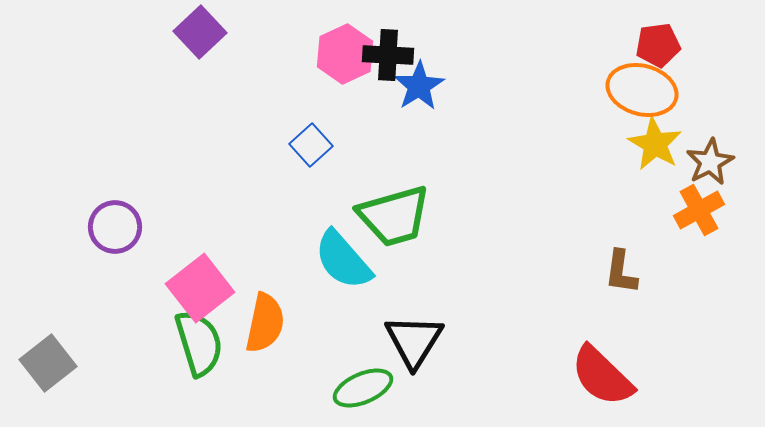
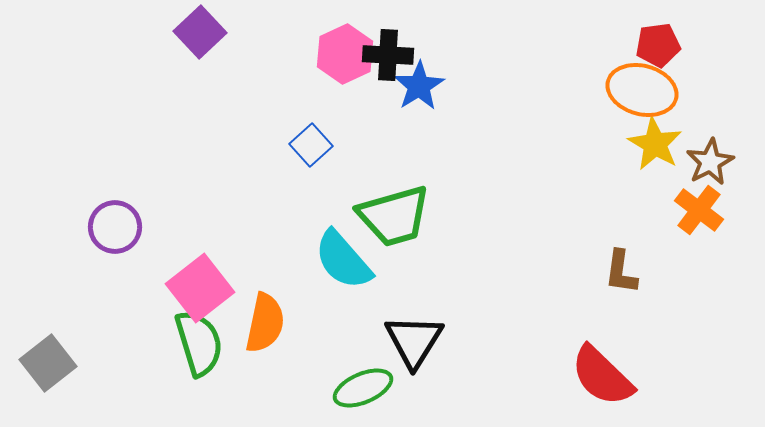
orange cross: rotated 24 degrees counterclockwise
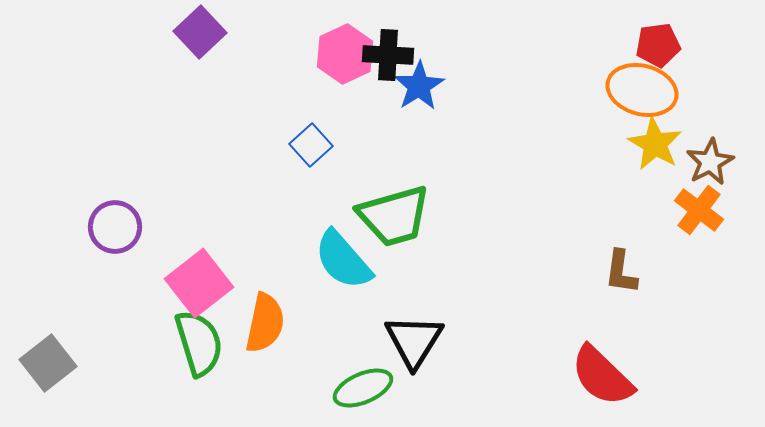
pink square: moved 1 px left, 5 px up
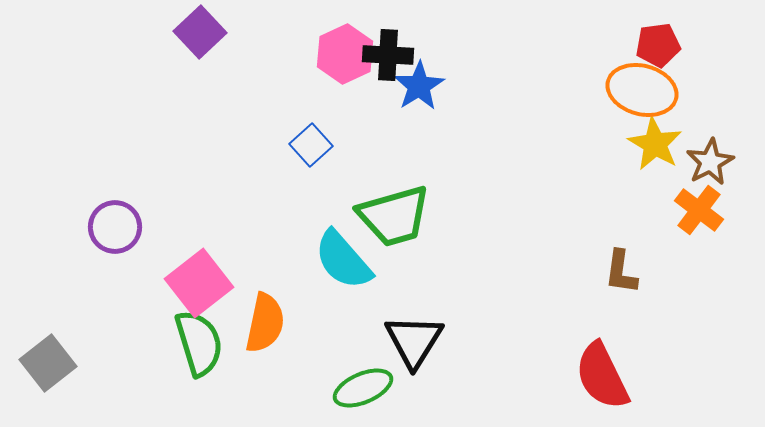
red semicircle: rotated 20 degrees clockwise
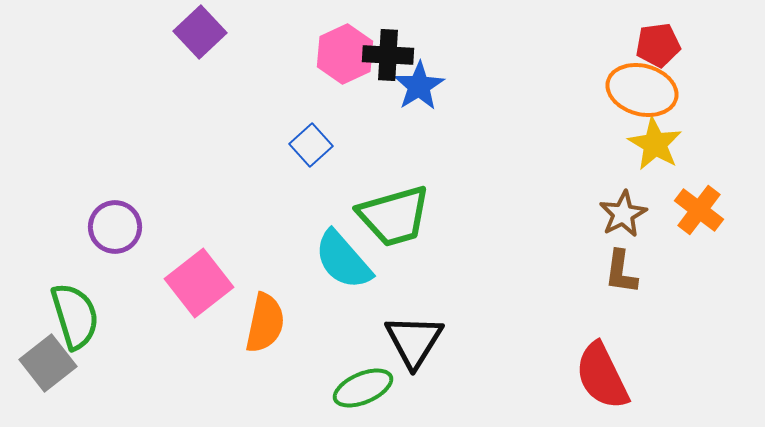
brown star: moved 87 px left, 52 px down
green semicircle: moved 124 px left, 27 px up
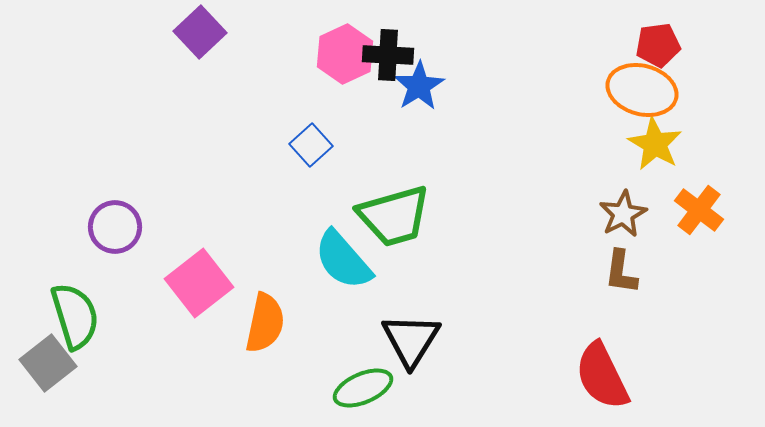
black triangle: moved 3 px left, 1 px up
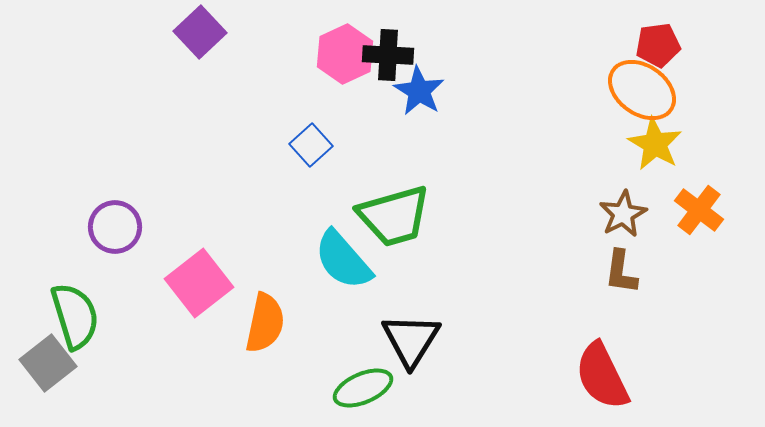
blue star: moved 5 px down; rotated 9 degrees counterclockwise
orange ellipse: rotated 20 degrees clockwise
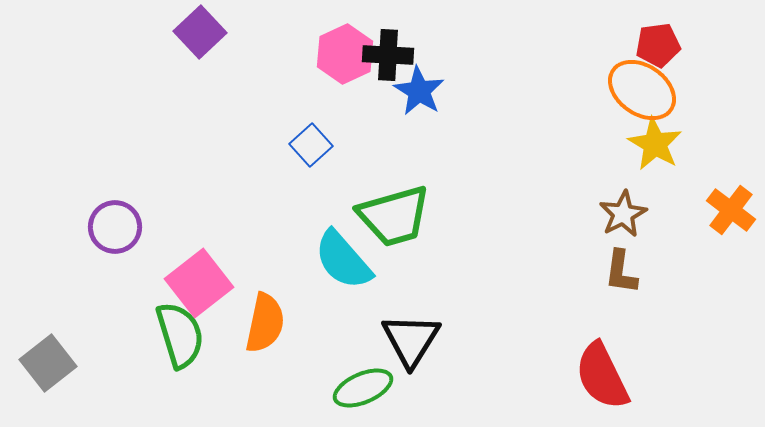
orange cross: moved 32 px right
green semicircle: moved 105 px right, 19 px down
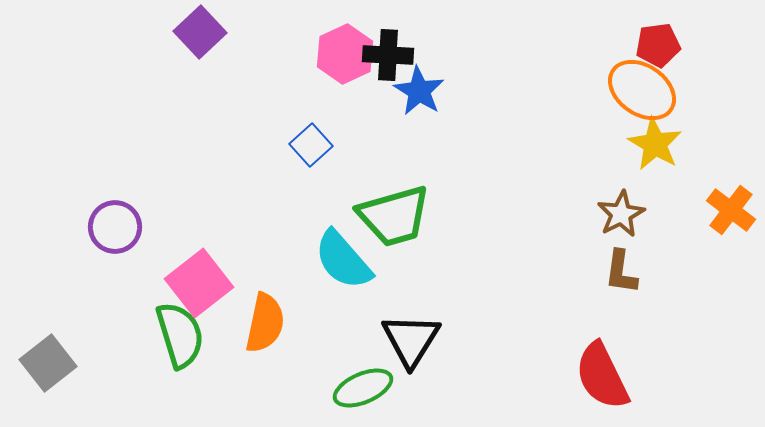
brown star: moved 2 px left
